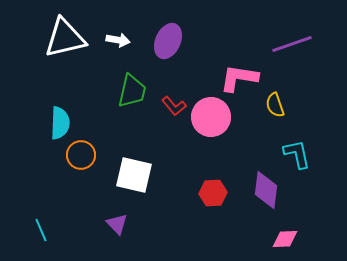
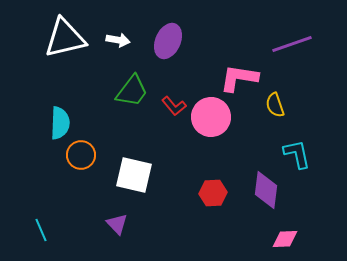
green trapezoid: rotated 24 degrees clockwise
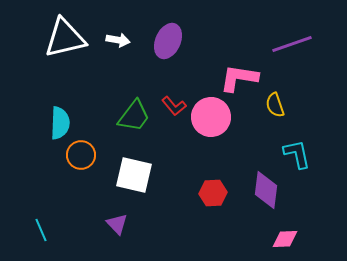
green trapezoid: moved 2 px right, 25 px down
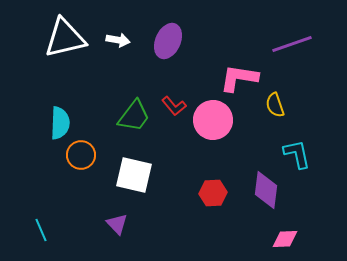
pink circle: moved 2 px right, 3 px down
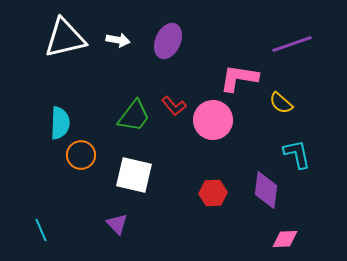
yellow semicircle: moved 6 px right, 2 px up; rotated 30 degrees counterclockwise
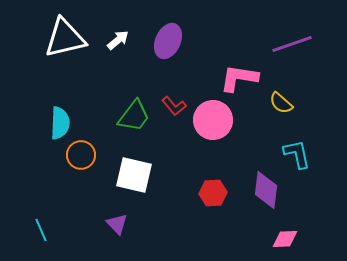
white arrow: rotated 50 degrees counterclockwise
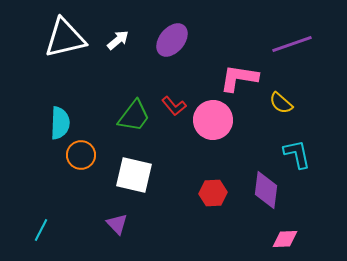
purple ellipse: moved 4 px right, 1 px up; rotated 16 degrees clockwise
cyan line: rotated 50 degrees clockwise
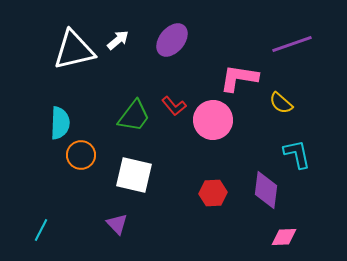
white triangle: moved 9 px right, 12 px down
pink diamond: moved 1 px left, 2 px up
